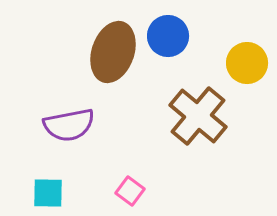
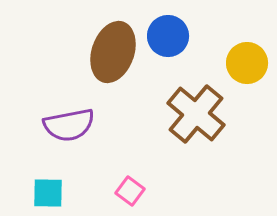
brown cross: moved 2 px left, 2 px up
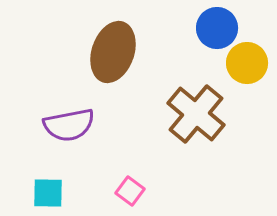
blue circle: moved 49 px right, 8 px up
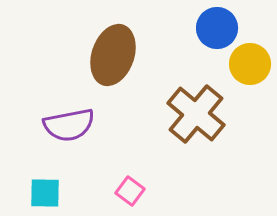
brown ellipse: moved 3 px down
yellow circle: moved 3 px right, 1 px down
cyan square: moved 3 px left
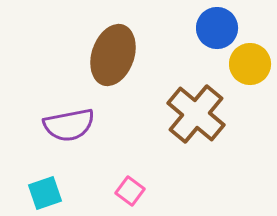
cyan square: rotated 20 degrees counterclockwise
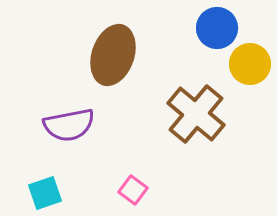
pink square: moved 3 px right, 1 px up
